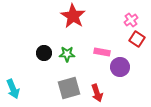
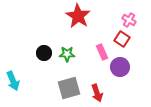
red star: moved 5 px right
pink cross: moved 2 px left; rotated 24 degrees counterclockwise
red square: moved 15 px left
pink rectangle: rotated 56 degrees clockwise
cyan arrow: moved 8 px up
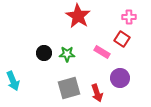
pink cross: moved 3 px up; rotated 32 degrees counterclockwise
pink rectangle: rotated 35 degrees counterclockwise
purple circle: moved 11 px down
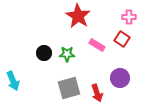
pink rectangle: moved 5 px left, 7 px up
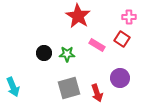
cyan arrow: moved 6 px down
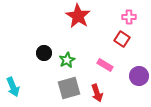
pink rectangle: moved 8 px right, 20 px down
green star: moved 6 px down; rotated 28 degrees counterclockwise
purple circle: moved 19 px right, 2 px up
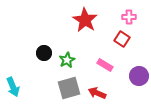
red star: moved 7 px right, 4 px down
red arrow: rotated 132 degrees clockwise
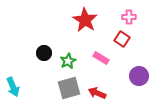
green star: moved 1 px right, 1 px down
pink rectangle: moved 4 px left, 7 px up
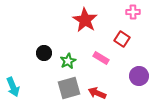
pink cross: moved 4 px right, 5 px up
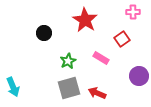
red square: rotated 21 degrees clockwise
black circle: moved 20 px up
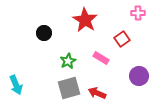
pink cross: moved 5 px right, 1 px down
cyan arrow: moved 3 px right, 2 px up
